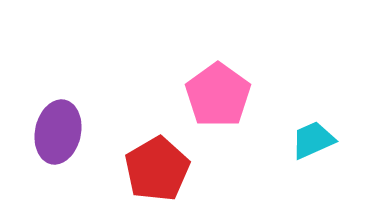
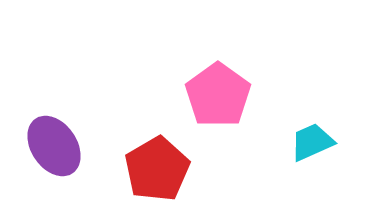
purple ellipse: moved 4 px left, 14 px down; rotated 46 degrees counterclockwise
cyan trapezoid: moved 1 px left, 2 px down
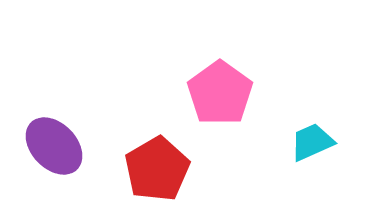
pink pentagon: moved 2 px right, 2 px up
purple ellipse: rotated 10 degrees counterclockwise
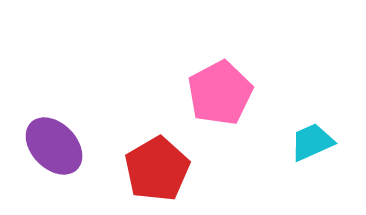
pink pentagon: rotated 8 degrees clockwise
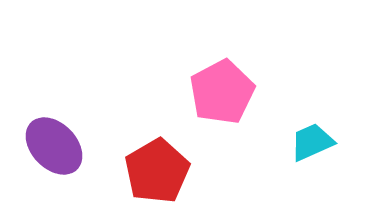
pink pentagon: moved 2 px right, 1 px up
red pentagon: moved 2 px down
